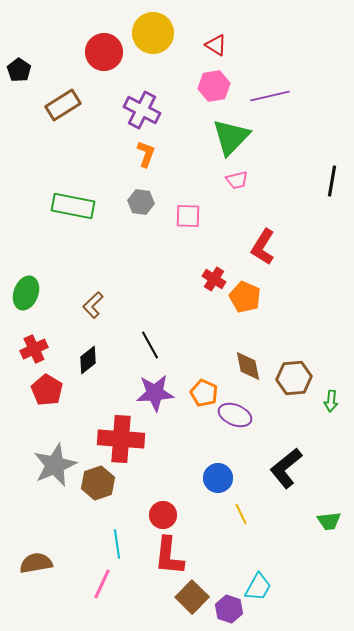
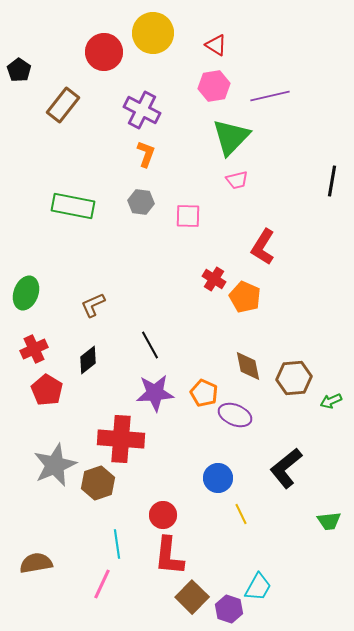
brown rectangle at (63, 105): rotated 20 degrees counterclockwise
brown L-shape at (93, 305): rotated 20 degrees clockwise
green arrow at (331, 401): rotated 60 degrees clockwise
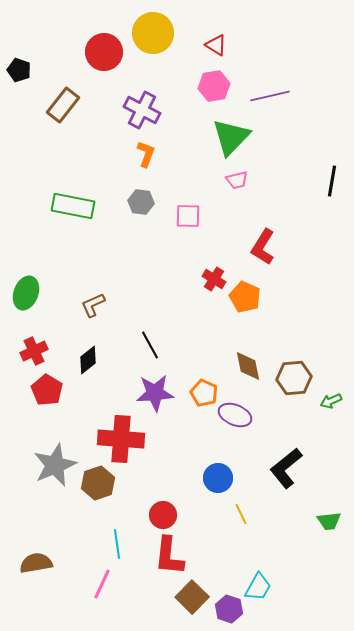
black pentagon at (19, 70): rotated 15 degrees counterclockwise
red cross at (34, 349): moved 2 px down
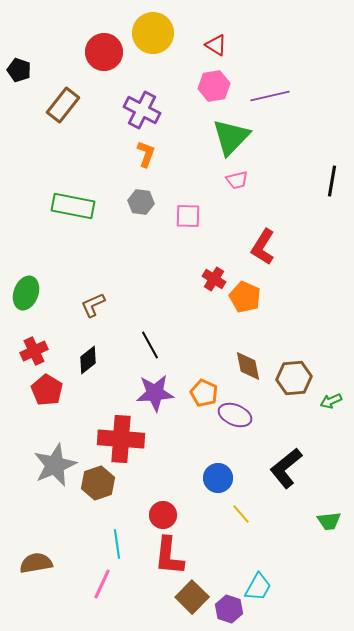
yellow line at (241, 514): rotated 15 degrees counterclockwise
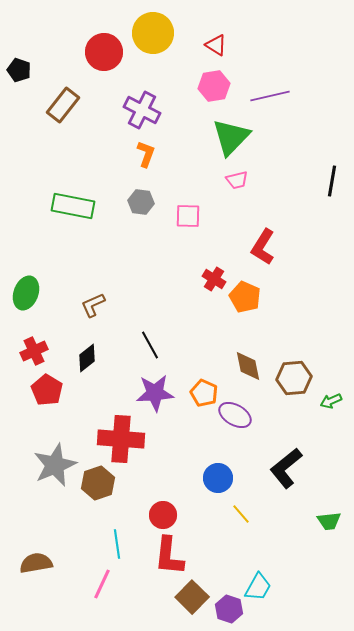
black diamond at (88, 360): moved 1 px left, 2 px up
purple ellipse at (235, 415): rotated 8 degrees clockwise
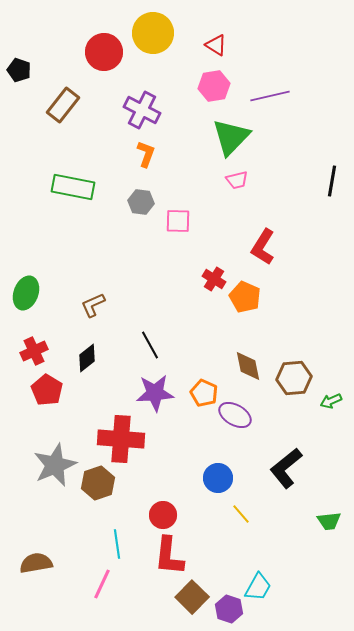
green rectangle at (73, 206): moved 19 px up
pink square at (188, 216): moved 10 px left, 5 px down
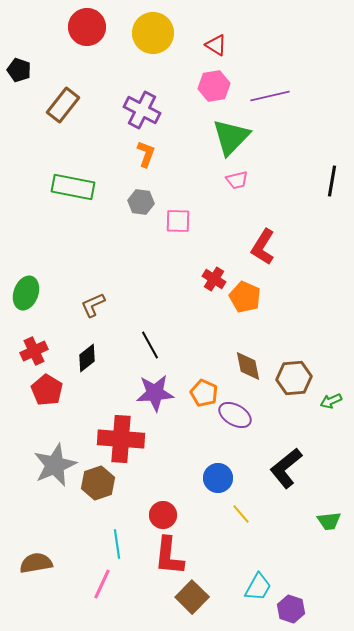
red circle at (104, 52): moved 17 px left, 25 px up
purple hexagon at (229, 609): moved 62 px right
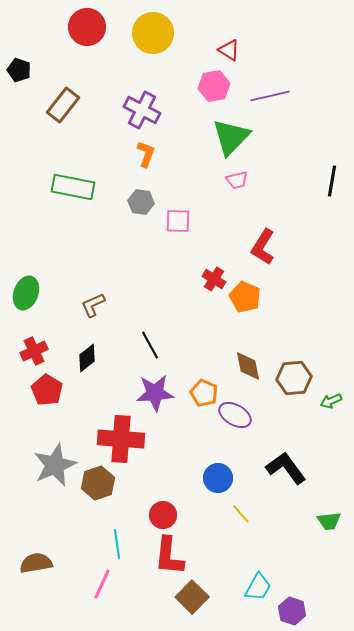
red triangle at (216, 45): moved 13 px right, 5 px down
black L-shape at (286, 468): rotated 93 degrees clockwise
purple hexagon at (291, 609): moved 1 px right, 2 px down
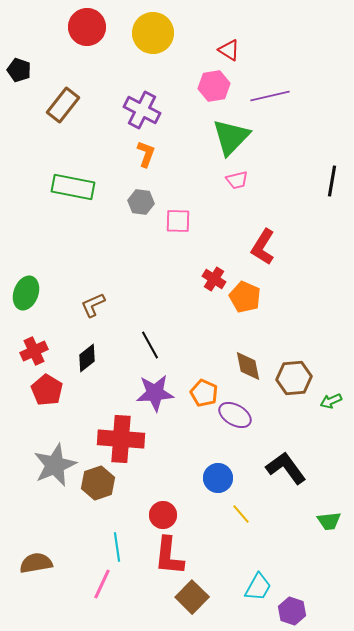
cyan line at (117, 544): moved 3 px down
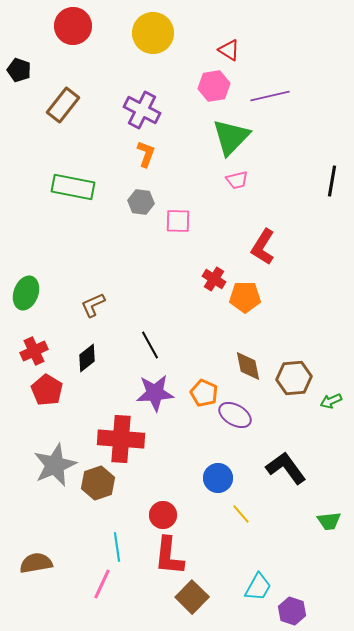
red circle at (87, 27): moved 14 px left, 1 px up
orange pentagon at (245, 297): rotated 24 degrees counterclockwise
